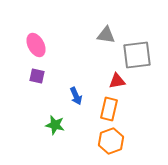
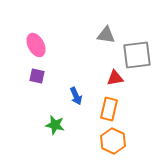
red triangle: moved 2 px left, 3 px up
orange hexagon: moved 2 px right; rotated 15 degrees counterclockwise
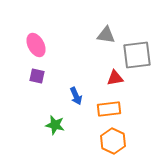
orange rectangle: rotated 70 degrees clockwise
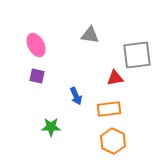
gray triangle: moved 16 px left
green star: moved 4 px left, 2 px down; rotated 12 degrees counterclockwise
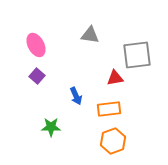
purple square: rotated 28 degrees clockwise
orange hexagon: rotated 15 degrees clockwise
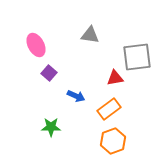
gray square: moved 2 px down
purple square: moved 12 px right, 3 px up
blue arrow: rotated 42 degrees counterclockwise
orange rectangle: rotated 30 degrees counterclockwise
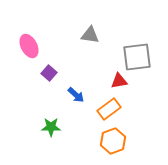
pink ellipse: moved 7 px left, 1 px down
red triangle: moved 4 px right, 3 px down
blue arrow: moved 1 px up; rotated 18 degrees clockwise
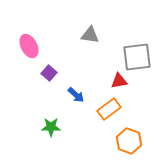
orange hexagon: moved 16 px right; rotated 20 degrees counterclockwise
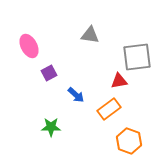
purple square: rotated 21 degrees clockwise
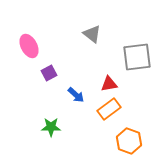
gray triangle: moved 2 px right, 1 px up; rotated 30 degrees clockwise
red triangle: moved 10 px left, 3 px down
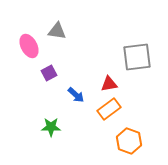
gray triangle: moved 35 px left, 3 px up; rotated 30 degrees counterclockwise
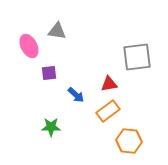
purple square: rotated 21 degrees clockwise
orange rectangle: moved 1 px left, 2 px down
orange hexagon: rotated 15 degrees counterclockwise
